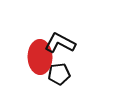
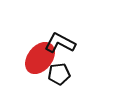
red ellipse: moved 1 px down; rotated 40 degrees clockwise
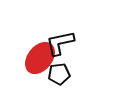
black L-shape: rotated 40 degrees counterclockwise
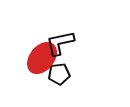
red ellipse: moved 2 px right
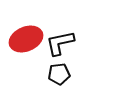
red ellipse: moved 16 px left, 19 px up; rotated 28 degrees clockwise
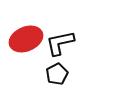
black pentagon: moved 2 px left; rotated 20 degrees counterclockwise
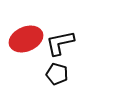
black pentagon: rotated 30 degrees counterclockwise
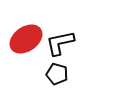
red ellipse: rotated 12 degrees counterclockwise
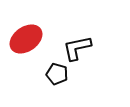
black L-shape: moved 17 px right, 5 px down
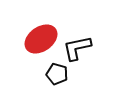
red ellipse: moved 15 px right
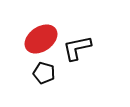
black pentagon: moved 13 px left, 1 px up
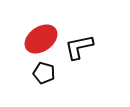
black L-shape: moved 2 px right, 1 px up
